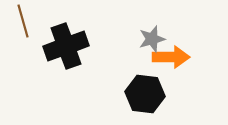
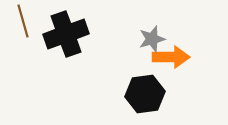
black cross: moved 12 px up
black hexagon: rotated 15 degrees counterclockwise
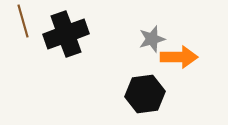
orange arrow: moved 8 px right
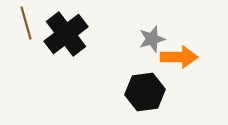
brown line: moved 3 px right, 2 px down
black cross: rotated 18 degrees counterclockwise
black hexagon: moved 2 px up
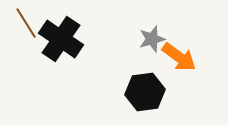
brown line: rotated 16 degrees counterclockwise
black cross: moved 5 px left, 5 px down; rotated 18 degrees counterclockwise
orange arrow: rotated 36 degrees clockwise
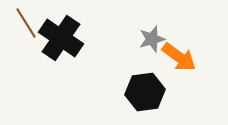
black cross: moved 1 px up
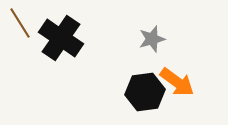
brown line: moved 6 px left
orange arrow: moved 2 px left, 25 px down
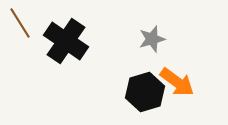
black cross: moved 5 px right, 3 px down
black hexagon: rotated 9 degrees counterclockwise
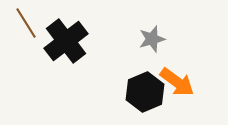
brown line: moved 6 px right
black cross: rotated 18 degrees clockwise
black hexagon: rotated 6 degrees counterclockwise
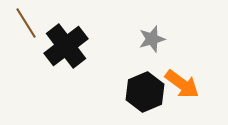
black cross: moved 5 px down
orange arrow: moved 5 px right, 2 px down
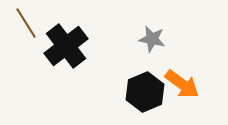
gray star: rotated 28 degrees clockwise
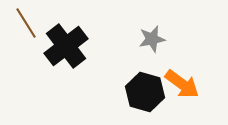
gray star: rotated 24 degrees counterclockwise
black hexagon: rotated 21 degrees counterclockwise
